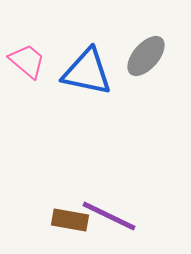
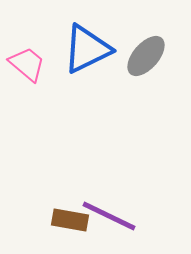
pink trapezoid: moved 3 px down
blue triangle: moved 23 px up; rotated 38 degrees counterclockwise
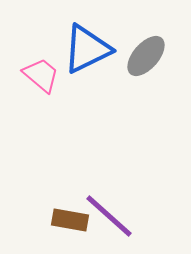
pink trapezoid: moved 14 px right, 11 px down
purple line: rotated 16 degrees clockwise
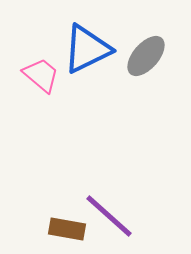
brown rectangle: moved 3 px left, 9 px down
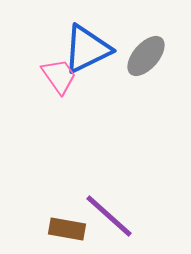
pink trapezoid: moved 18 px right, 1 px down; rotated 15 degrees clockwise
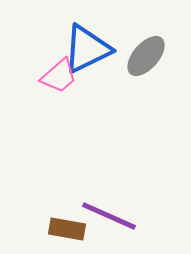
pink trapezoid: rotated 84 degrees clockwise
purple line: rotated 18 degrees counterclockwise
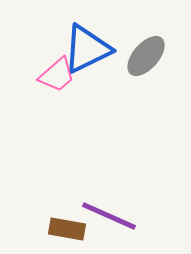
pink trapezoid: moved 2 px left, 1 px up
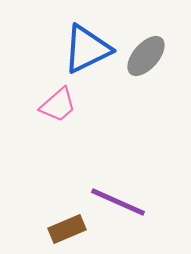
pink trapezoid: moved 1 px right, 30 px down
purple line: moved 9 px right, 14 px up
brown rectangle: rotated 33 degrees counterclockwise
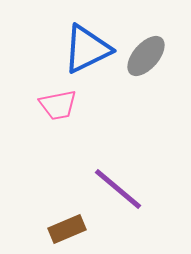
pink trapezoid: rotated 30 degrees clockwise
purple line: moved 13 px up; rotated 16 degrees clockwise
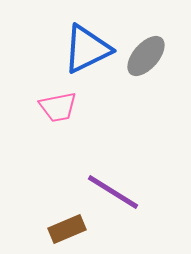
pink trapezoid: moved 2 px down
purple line: moved 5 px left, 3 px down; rotated 8 degrees counterclockwise
